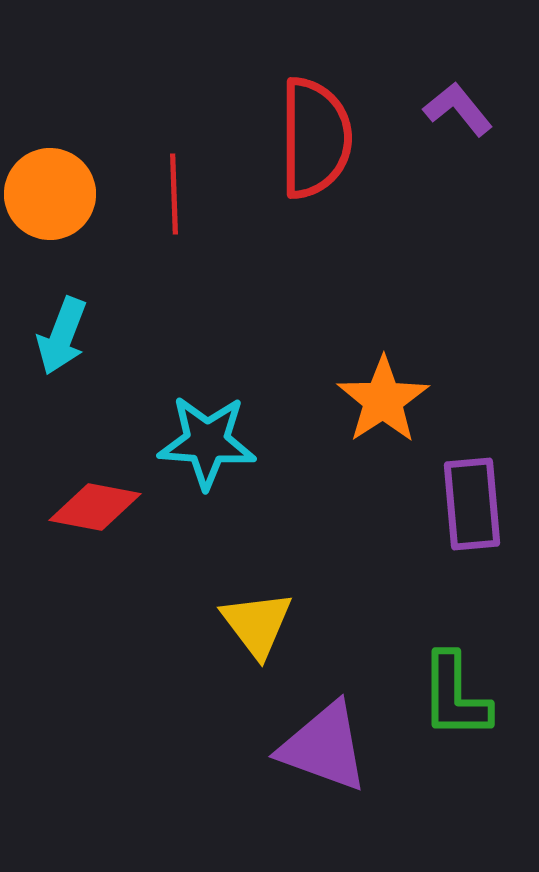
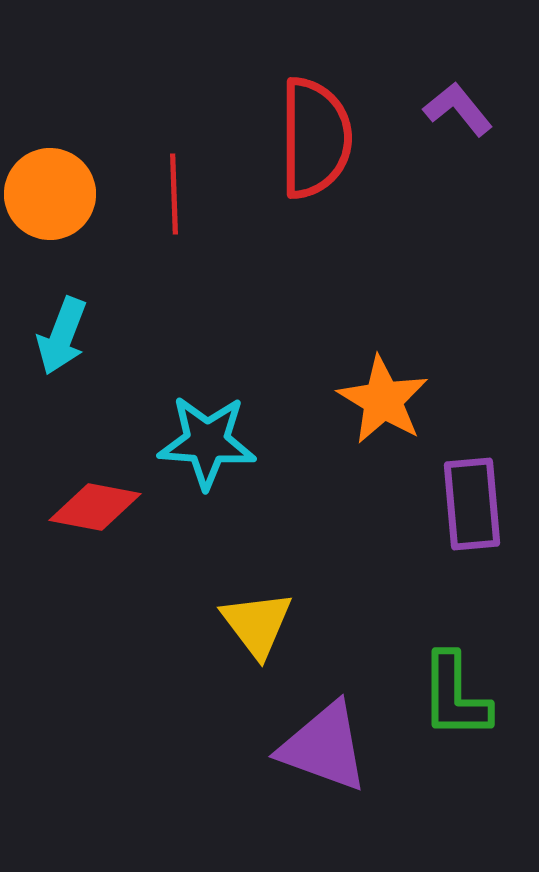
orange star: rotated 8 degrees counterclockwise
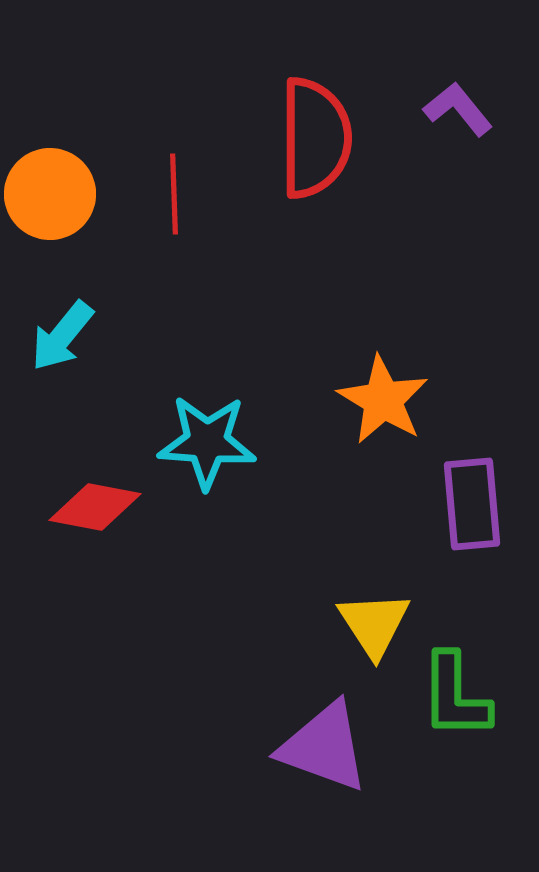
cyan arrow: rotated 18 degrees clockwise
yellow triangle: moved 117 px right; rotated 4 degrees clockwise
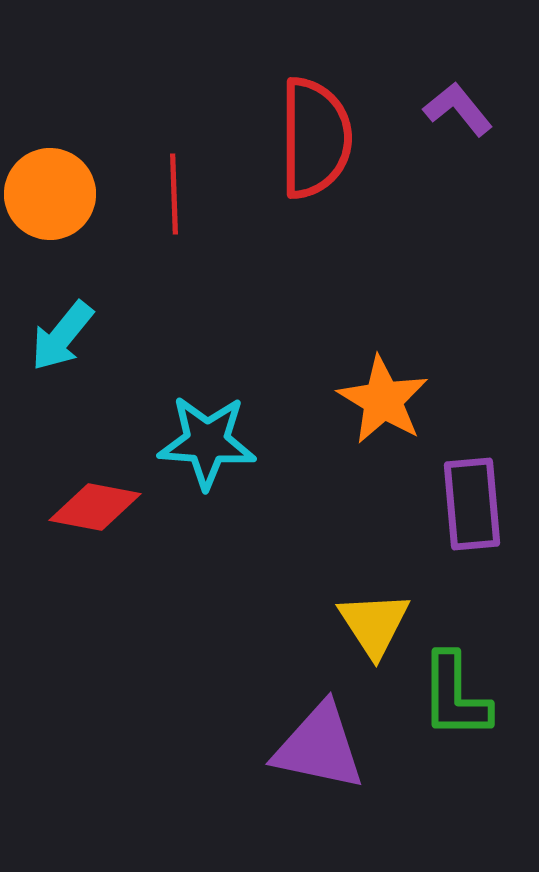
purple triangle: moved 5 px left; rotated 8 degrees counterclockwise
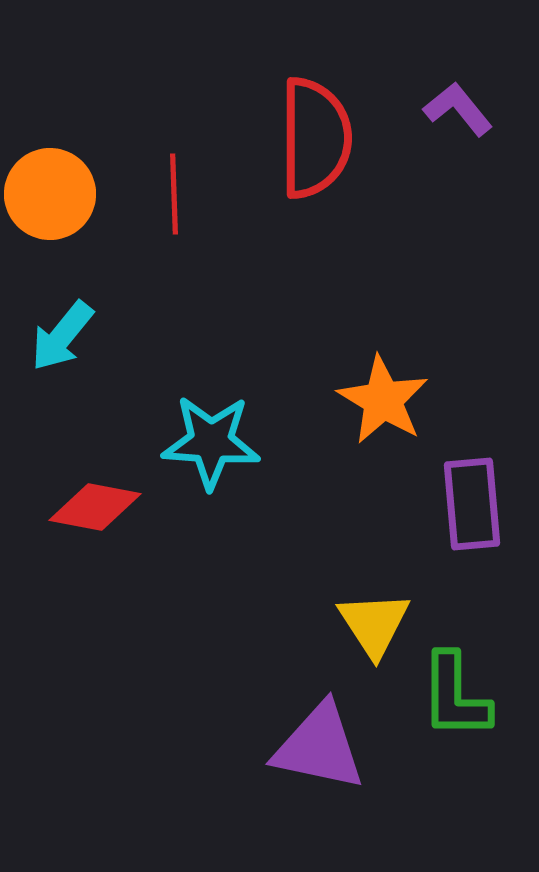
cyan star: moved 4 px right
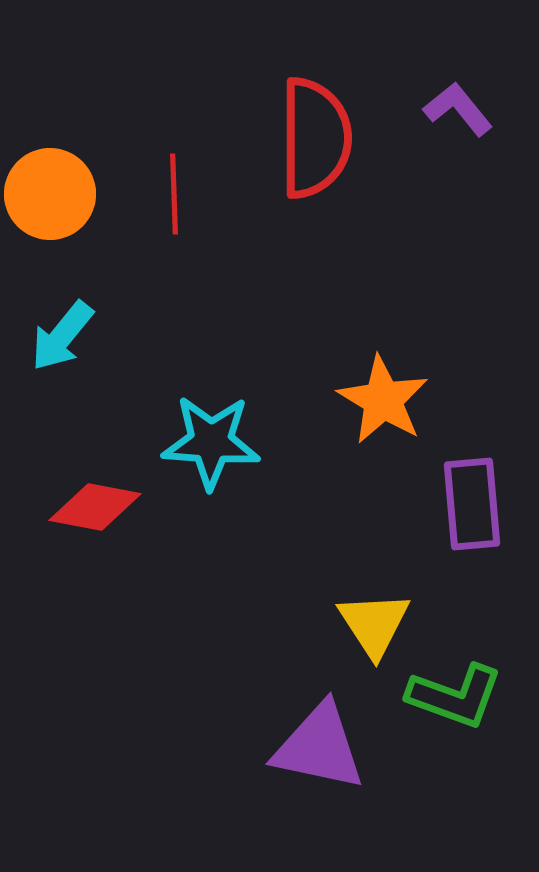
green L-shape: rotated 70 degrees counterclockwise
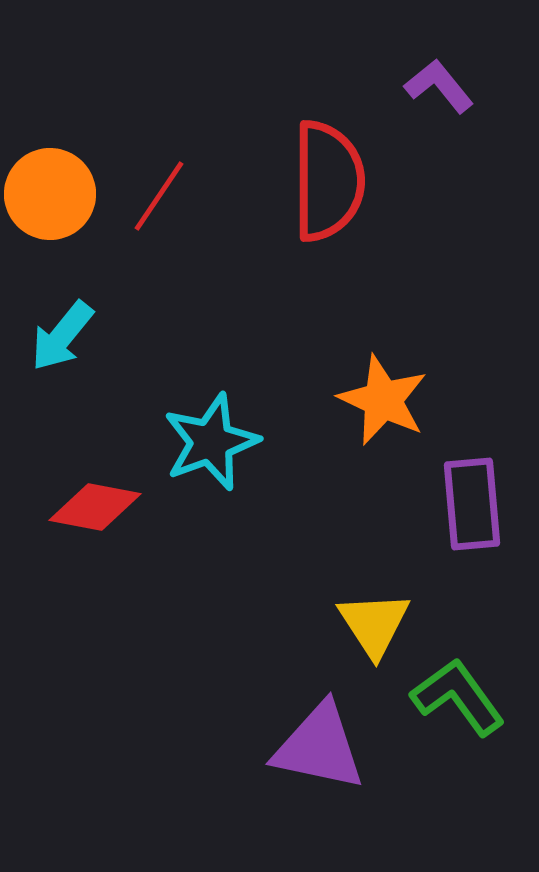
purple L-shape: moved 19 px left, 23 px up
red semicircle: moved 13 px right, 43 px down
red line: moved 15 px left, 2 px down; rotated 36 degrees clockwise
orange star: rotated 6 degrees counterclockwise
cyan star: rotated 24 degrees counterclockwise
green L-shape: moved 3 px right, 1 px down; rotated 146 degrees counterclockwise
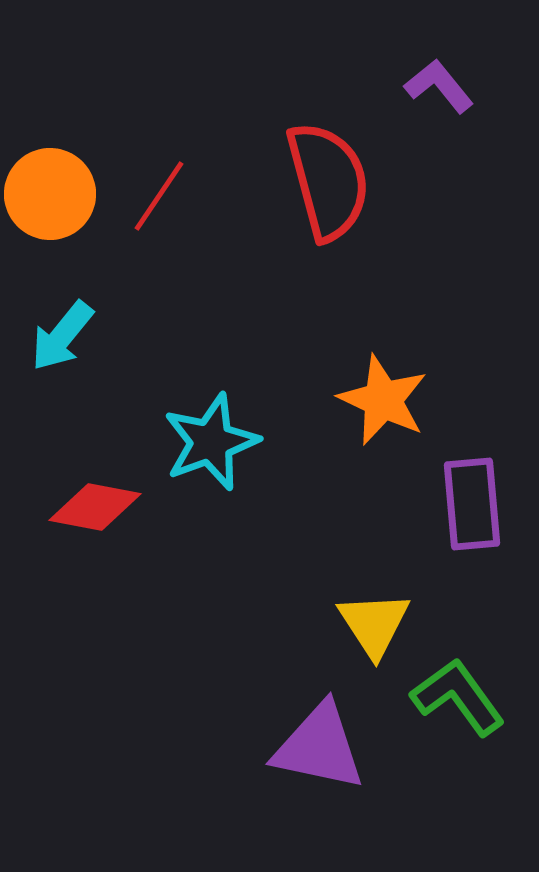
red semicircle: rotated 15 degrees counterclockwise
